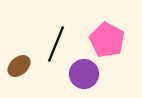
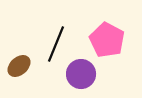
purple circle: moved 3 px left
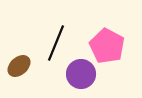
pink pentagon: moved 6 px down
black line: moved 1 px up
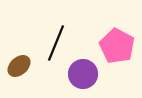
pink pentagon: moved 10 px right
purple circle: moved 2 px right
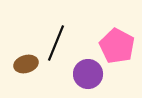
brown ellipse: moved 7 px right, 2 px up; rotated 25 degrees clockwise
purple circle: moved 5 px right
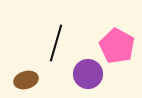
black line: rotated 6 degrees counterclockwise
brown ellipse: moved 16 px down
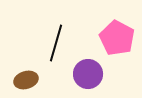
pink pentagon: moved 8 px up
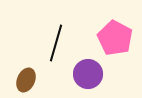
pink pentagon: moved 2 px left
brown ellipse: rotated 50 degrees counterclockwise
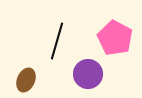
black line: moved 1 px right, 2 px up
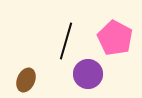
black line: moved 9 px right
